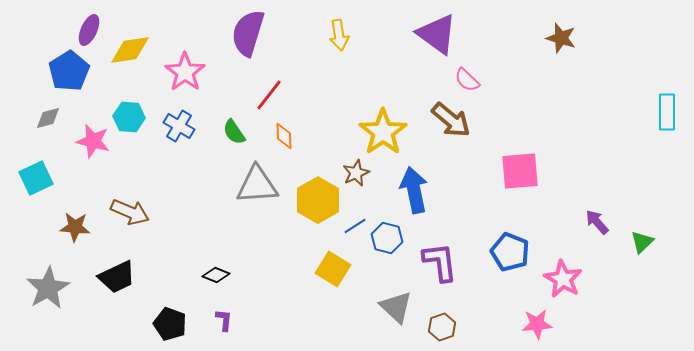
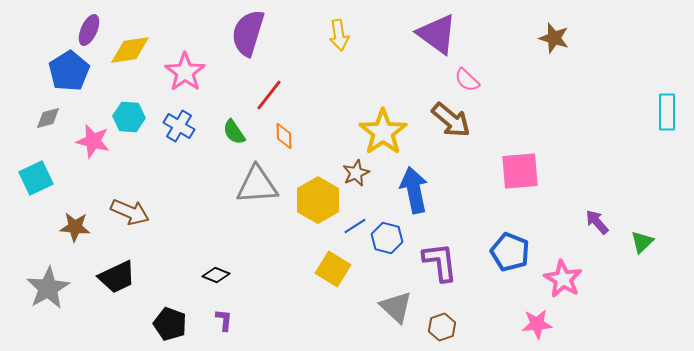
brown star at (561, 38): moved 7 px left
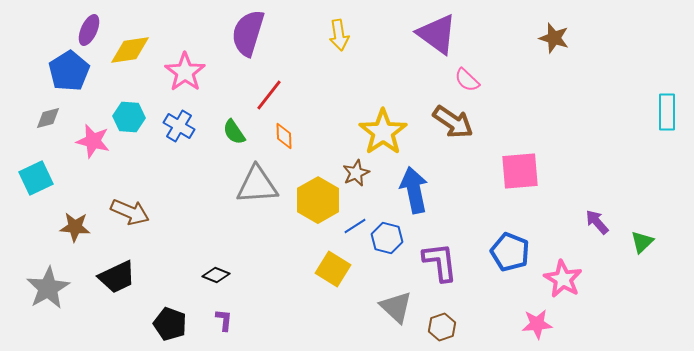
brown arrow at (451, 120): moved 2 px right, 2 px down; rotated 6 degrees counterclockwise
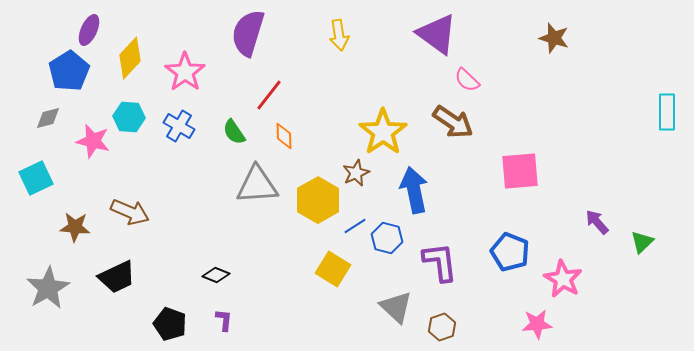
yellow diamond at (130, 50): moved 8 px down; rotated 39 degrees counterclockwise
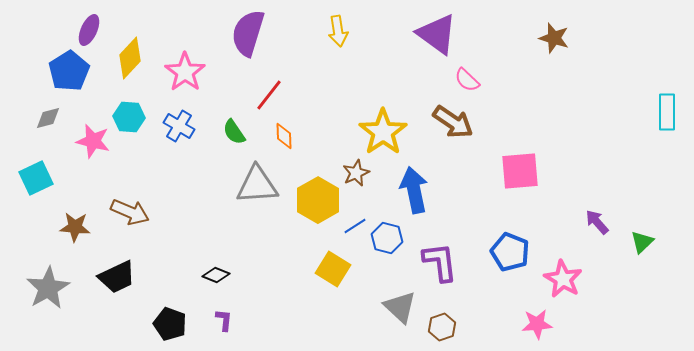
yellow arrow at (339, 35): moved 1 px left, 4 px up
gray triangle at (396, 307): moved 4 px right
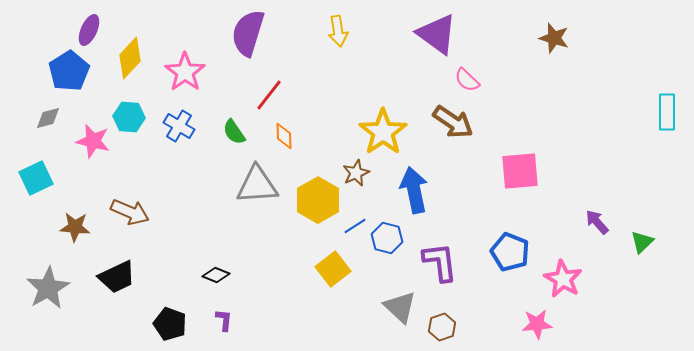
yellow square at (333, 269): rotated 20 degrees clockwise
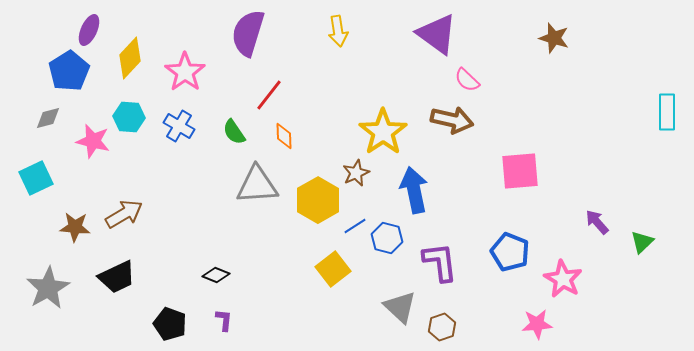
brown arrow at (453, 122): moved 1 px left, 2 px up; rotated 21 degrees counterclockwise
brown arrow at (130, 212): moved 6 px left, 2 px down; rotated 54 degrees counterclockwise
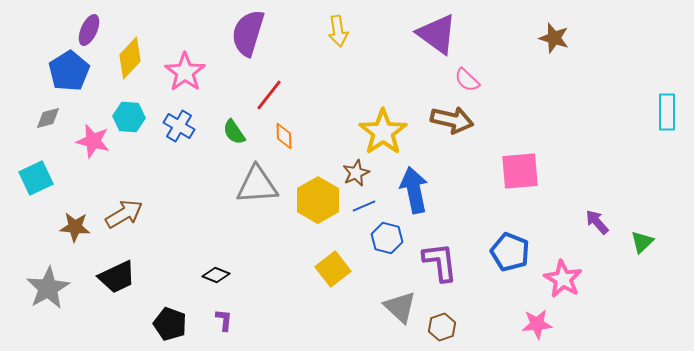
blue line at (355, 226): moved 9 px right, 20 px up; rotated 10 degrees clockwise
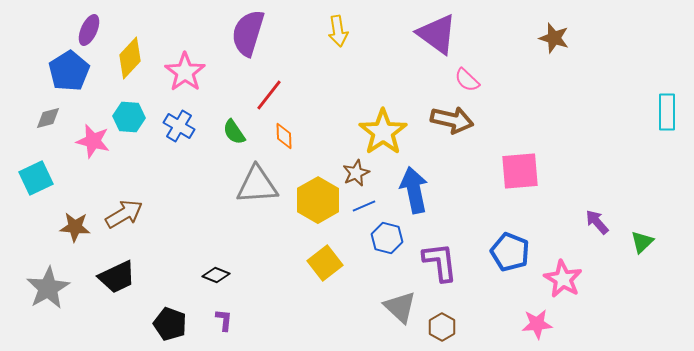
yellow square at (333, 269): moved 8 px left, 6 px up
brown hexagon at (442, 327): rotated 12 degrees counterclockwise
